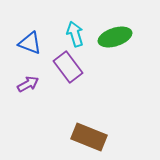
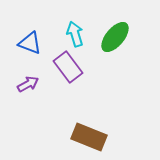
green ellipse: rotated 32 degrees counterclockwise
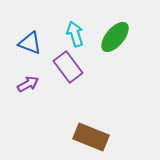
brown rectangle: moved 2 px right
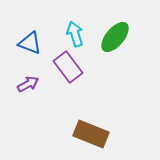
brown rectangle: moved 3 px up
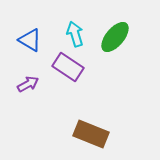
blue triangle: moved 3 px up; rotated 10 degrees clockwise
purple rectangle: rotated 20 degrees counterclockwise
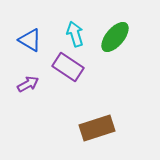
brown rectangle: moved 6 px right, 6 px up; rotated 40 degrees counterclockwise
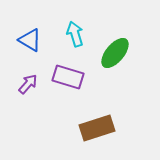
green ellipse: moved 16 px down
purple rectangle: moved 10 px down; rotated 16 degrees counterclockwise
purple arrow: rotated 20 degrees counterclockwise
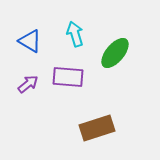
blue triangle: moved 1 px down
purple rectangle: rotated 12 degrees counterclockwise
purple arrow: rotated 10 degrees clockwise
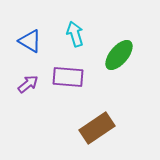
green ellipse: moved 4 px right, 2 px down
brown rectangle: rotated 16 degrees counterclockwise
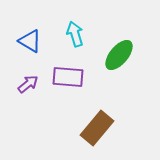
brown rectangle: rotated 16 degrees counterclockwise
